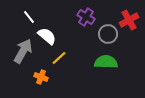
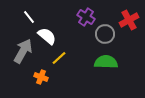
gray circle: moved 3 px left
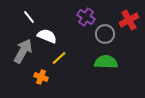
white semicircle: rotated 18 degrees counterclockwise
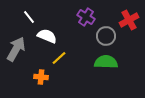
gray circle: moved 1 px right, 2 px down
gray arrow: moved 7 px left, 2 px up
orange cross: rotated 16 degrees counterclockwise
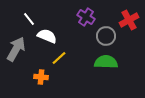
white line: moved 2 px down
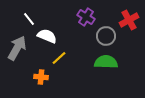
gray arrow: moved 1 px right, 1 px up
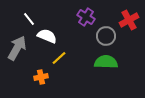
orange cross: rotated 16 degrees counterclockwise
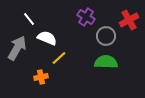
white semicircle: moved 2 px down
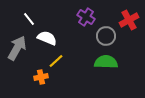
yellow line: moved 3 px left, 3 px down
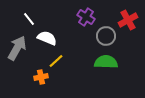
red cross: moved 1 px left
